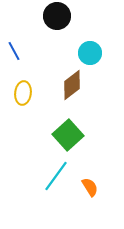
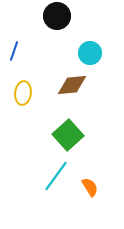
blue line: rotated 48 degrees clockwise
brown diamond: rotated 32 degrees clockwise
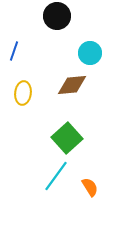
green square: moved 1 px left, 3 px down
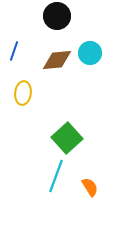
brown diamond: moved 15 px left, 25 px up
cyan line: rotated 16 degrees counterclockwise
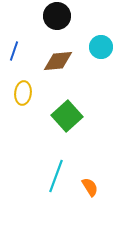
cyan circle: moved 11 px right, 6 px up
brown diamond: moved 1 px right, 1 px down
green square: moved 22 px up
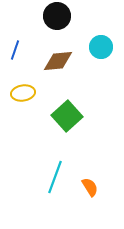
blue line: moved 1 px right, 1 px up
yellow ellipse: rotated 75 degrees clockwise
cyan line: moved 1 px left, 1 px down
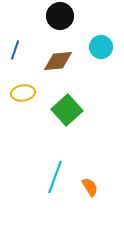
black circle: moved 3 px right
green square: moved 6 px up
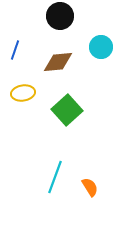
brown diamond: moved 1 px down
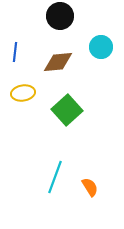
blue line: moved 2 px down; rotated 12 degrees counterclockwise
